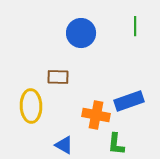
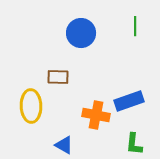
green L-shape: moved 18 px right
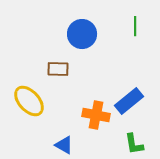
blue circle: moved 1 px right, 1 px down
brown rectangle: moved 8 px up
blue rectangle: rotated 20 degrees counterclockwise
yellow ellipse: moved 2 px left, 5 px up; rotated 40 degrees counterclockwise
green L-shape: rotated 15 degrees counterclockwise
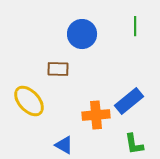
orange cross: rotated 16 degrees counterclockwise
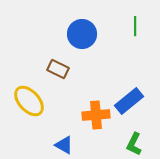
brown rectangle: rotated 25 degrees clockwise
green L-shape: rotated 35 degrees clockwise
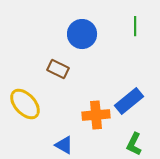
yellow ellipse: moved 4 px left, 3 px down
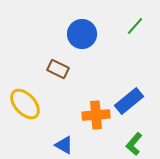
green line: rotated 42 degrees clockwise
green L-shape: rotated 15 degrees clockwise
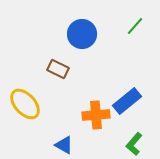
blue rectangle: moved 2 px left
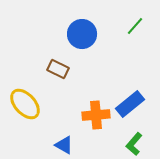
blue rectangle: moved 3 px right, 3 px down
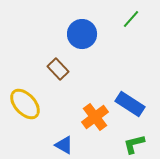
green line: moved 4 px left, 7 px up
brown rectangle: rotated 20 degrees clockwise
blue rectangle: rotated 72 degrees clockwise
orange cross: moved 1 px left, 2 px down; rotated 32 degrees counterclockwise
green L-shape: rotated 35 degrees clockwise
